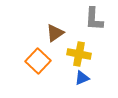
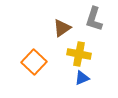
gray L-shape: rotated 15 degrees clockwise
brown triangle: moved 7 px right, 5 px up
orange square: moved 4 px left, 1 px down
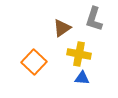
blue triangle: rotated 28 degrees clockwise
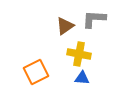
gray L-shape: rotated 75 degrees clockwise
brown triangle: moved 3 px right, 2 px up
orange square: moved 2 px right, 10 px down; rotated 20 degrees clockwise
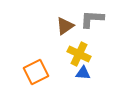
gray L-shape: moved 2 px left
yellow cross: rotated 15 degrees clockwise
blue triangle: moved 1 px right, 5 px up
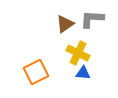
brown triangle: moved 2 px up
yellow cross: moved 1 px left, 1 px up
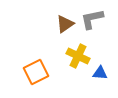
gray L-shape: rotated 15 degrees counterclockwise
yellow cross: moved 3 px down
blue triangle: moved 17 px right
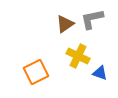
blue triangle: rotated 14 degrees clockwise
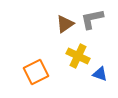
blue triangle: moved 1 px down
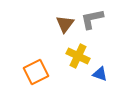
brown triangle: rotated 18 degrees counterclockwise
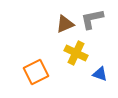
brown triangle: rotated 30 degrees clockwise
yellow cross: moved 2 px left, 3 px up
